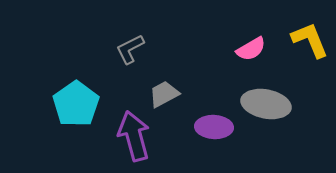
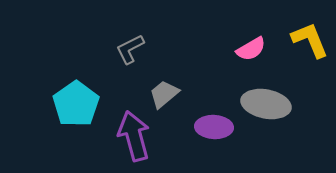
gray trapezoid: rotated 12 degrees counterclockwise
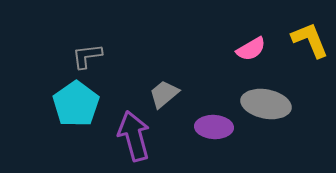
gray L-shape: moved 43 px left, 7 px down; rotated 20 degrees clockwise
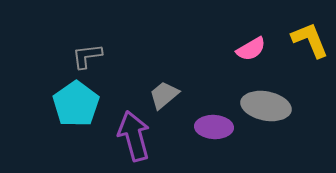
gray trapezoid: moved 1 px down
gray ellipse: moved 2 px down
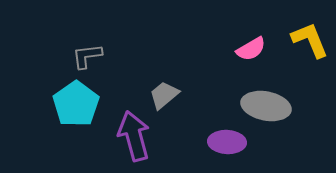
purple ellipse: moved 13 px right, 15 px down
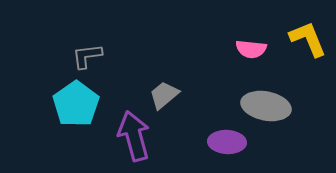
yellow L-shape: moved 2 px left, 1 px up
pink semicircle: rotated 36 degrees clockwise
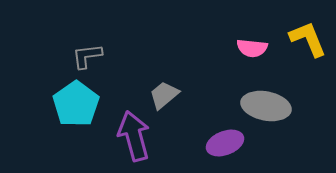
pink semicircle: moved 1 px right, 1 px up
purple ellipse: moved 2 px left, 1 px down; rotated 24 degrees counterclockwise
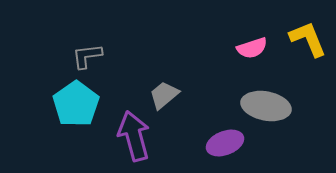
pink semicircle: rotated 24 degrees counterclockwise
